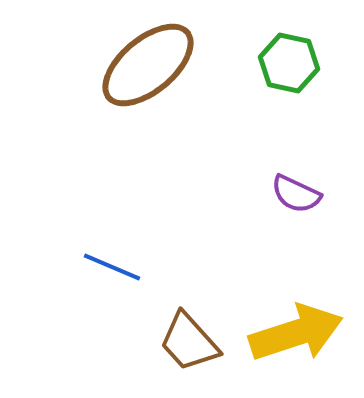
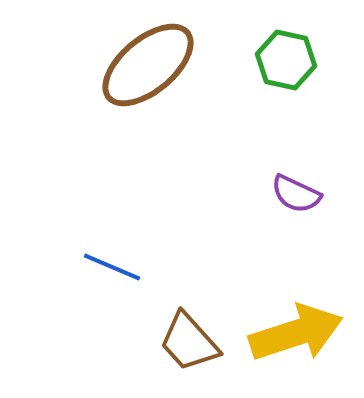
green hexagon: moved 3 px left, 3 px up
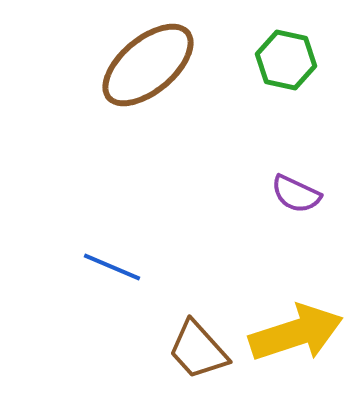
brown trapezoid: moved 9 px right, 8 px down
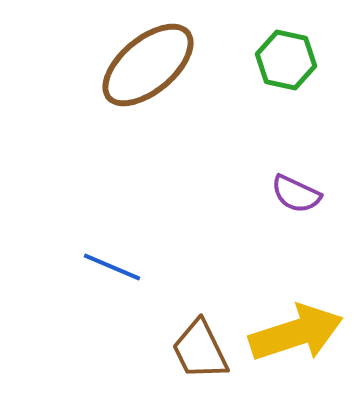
brown trapezoid: moved 2 px right; rotated 16 degrees clockwise
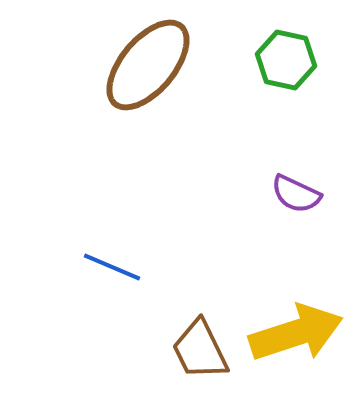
brown ellipse: rotated 10 degrees counterclockwise
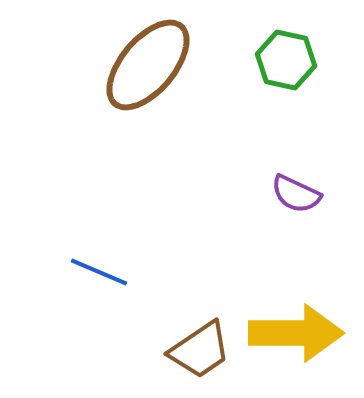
blue line: moved 13 px left, 5 px down
yellow arrow: rotated 18 degrees clockwise
brown trapezoid: rotated 98 degrees counterclockwise
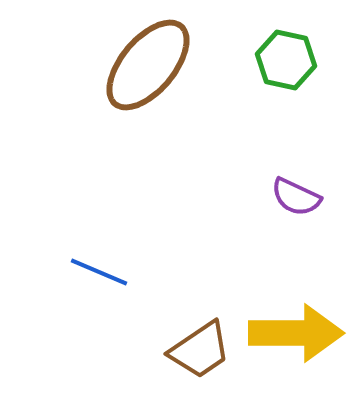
purple semicircle: moved 3 px down
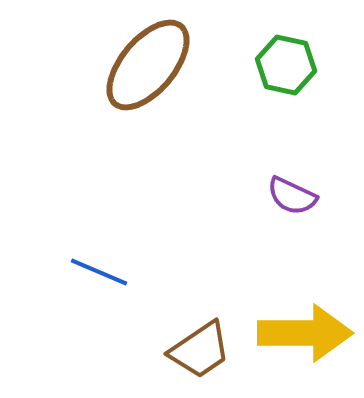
green hexagon: moved 5 px down
purple semicircle: moved 4 px left, 1 px up
yellow arrow: moved 9 px right
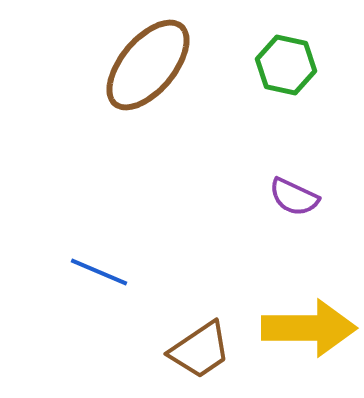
purple semicircle: moved 2 px right, 1 px down
yellow arrow: moved 4 px right, 5 px up
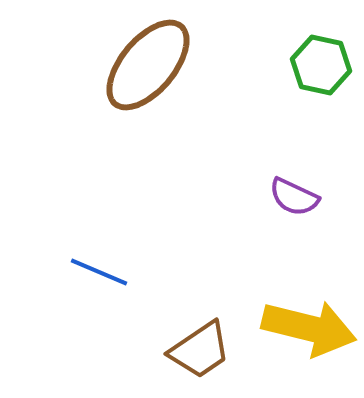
green hexagon: moved 35 px right
yellow arrow: rotated 14 degrees clockwise
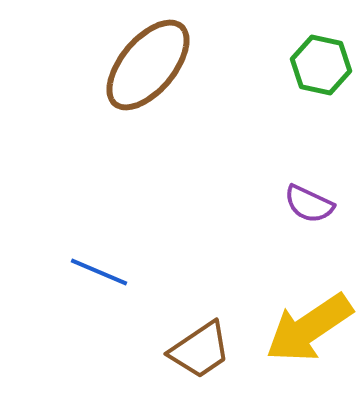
purple semicircle: moved 15 px right, 7 px down
yellow arrow: rotated 132 degrees clockwise
